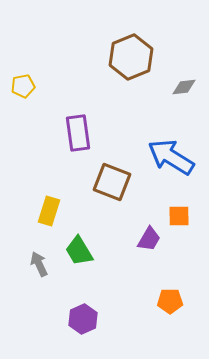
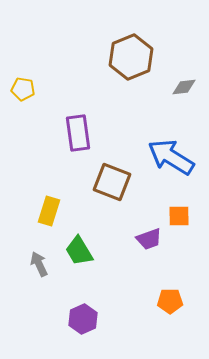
yellow pentagon: moved 3 px down; rotated 20 degrees clockwise
purple trapezoid: rotated 40 degrees clockwise
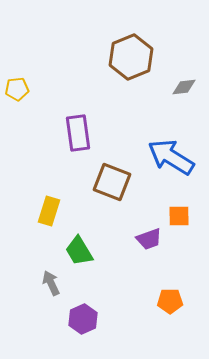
yellow pentagon: moved 6 px left; rotated 15 degrees counterclockwise
gray arrow: moved 12 px right, 19 px down
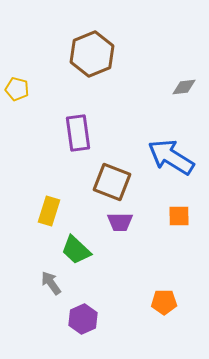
brown hexagon: moved 39 px left, 3 px up
yellow pentagon: rotated 20 degrees clockwise
purple trapezoid: moved 29 px left, 17 px up; rotated 20 degrees clockwise
green trapezoid: moved 3 px left, 1 px up; rotated 16 degrees counterclockwise
gray arrow: rotated 10 degrees counterclockwise
orange pentagon: moved 6 px left, 1 px down
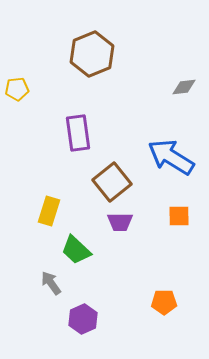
yellow pentagon: rotated 20 degrees counterclockwise
brown square: rotated 30 degrees clockwise
